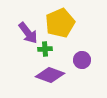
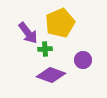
purple circle: moved 1 px right
purple diamond: moved 1 px right
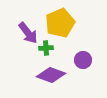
green cross: moved 1 px right, 1 px up
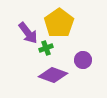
yellow pentagon: moved 1 px left; rotated 12 degrees counterclockwise
green cross: rotated 16 degrees counterclockwise
purple diamond: moved 2 px right
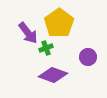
purple circle: moved 5 px right, 3 px up
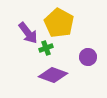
yellow pentagon: rotated 8 degrees counterclockwise
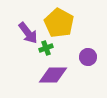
purple diamond: rotated 20 degrees counterclockwise
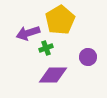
yellow pentagon: moved 1 px right, 3 px up; rotated 12 degrees clockwise
purple arrow: rotated 110 degrees clockwise
